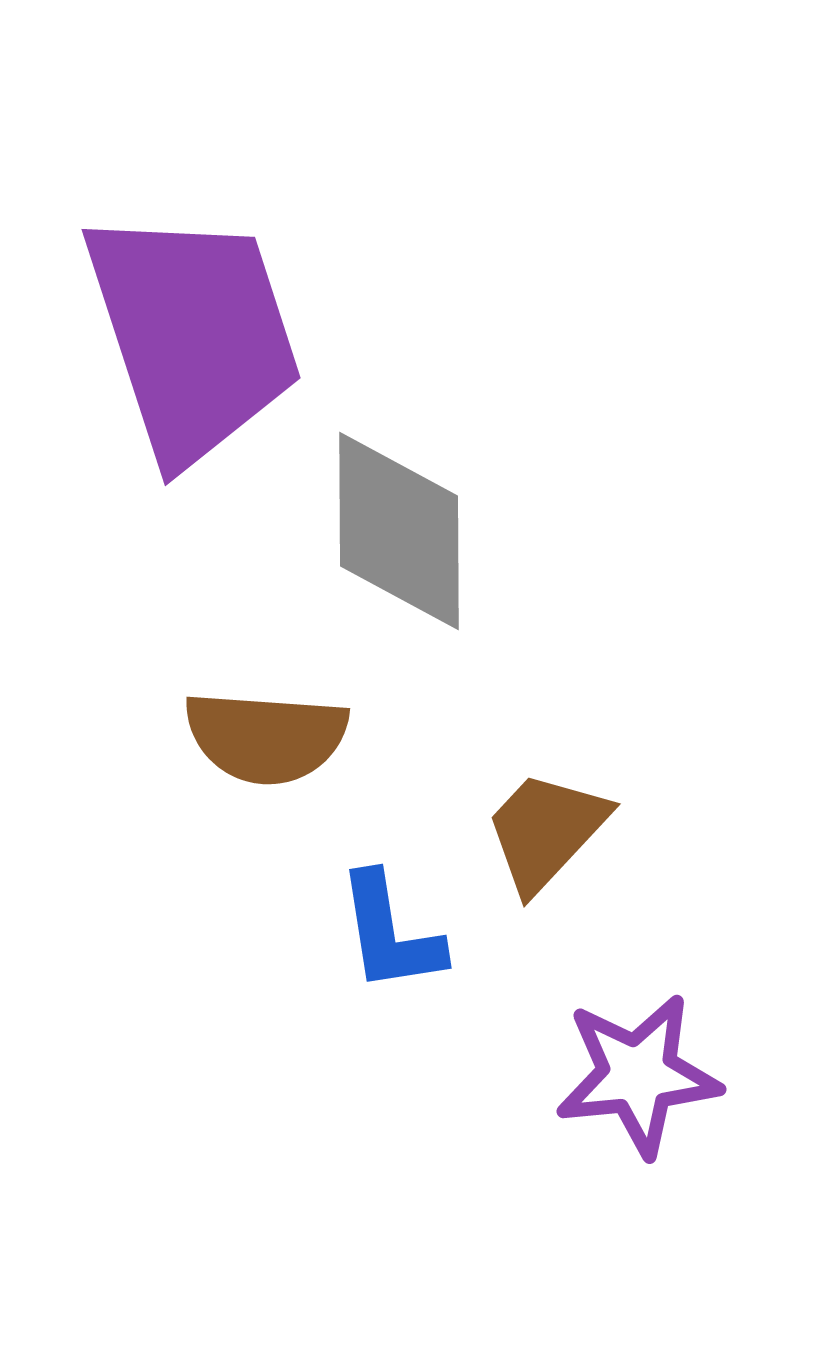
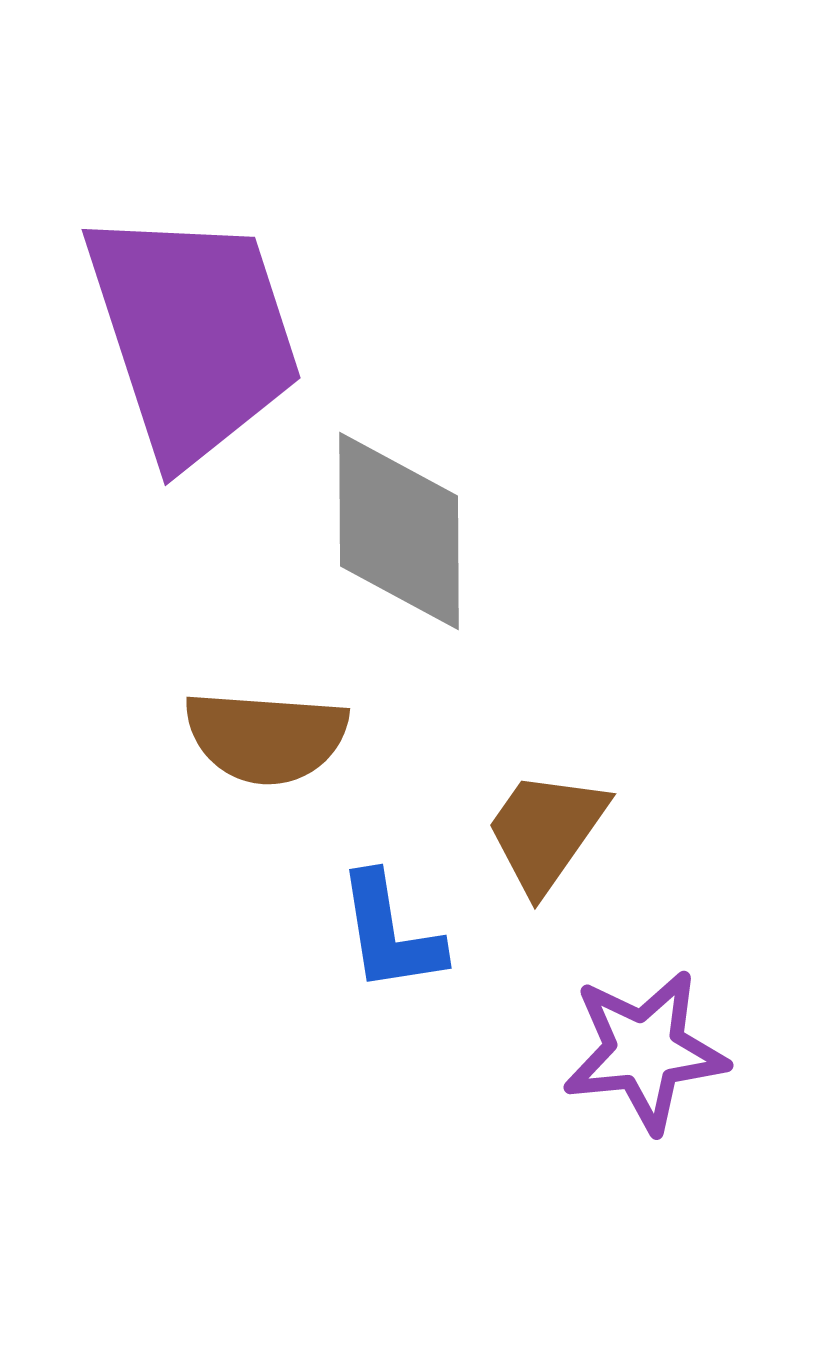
brown trapezoid: rotated 8 degrees counterclockwise
purple star: moved 7 px right, 24 px up
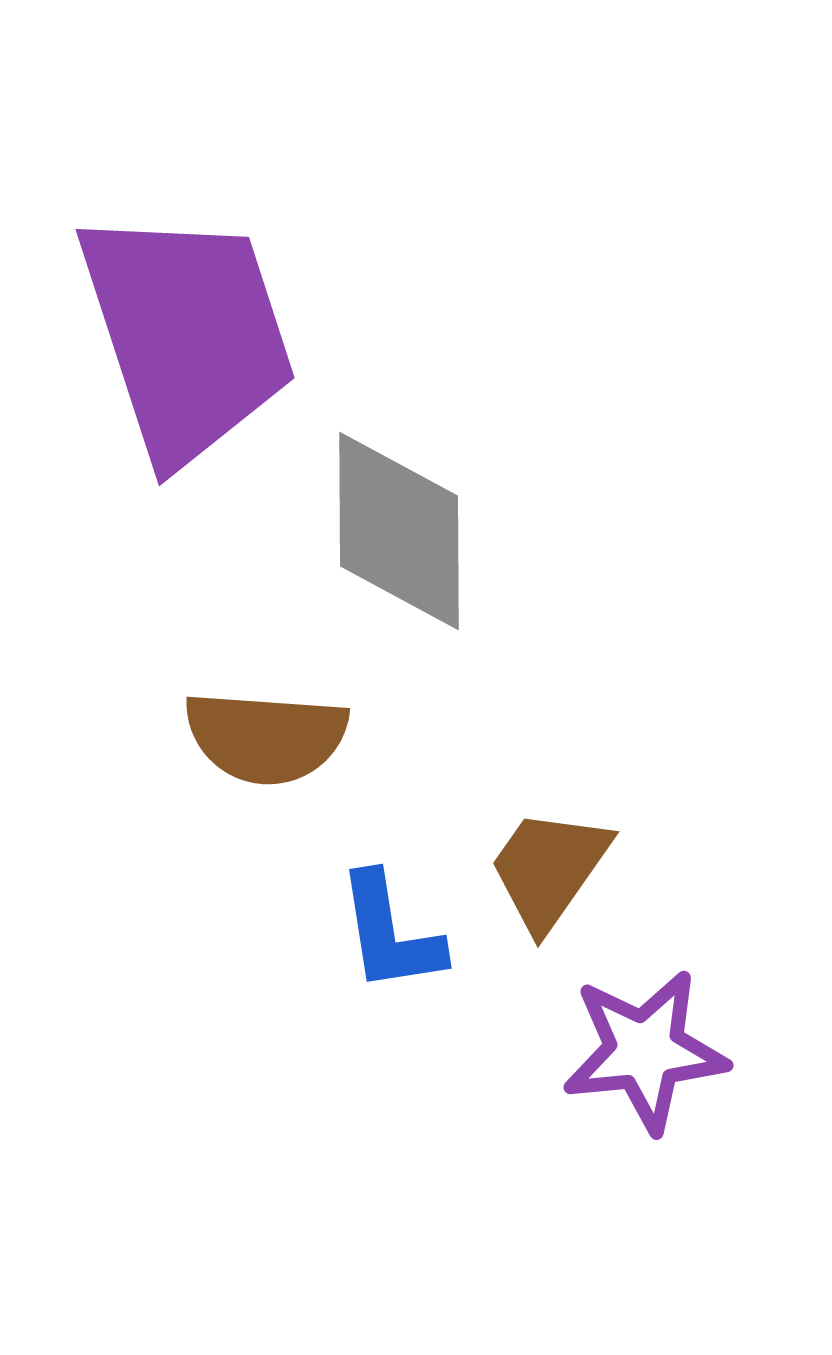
purple trapezoid: moved 6 px left
brown trapezoid: moved 3 px right, 38 px down
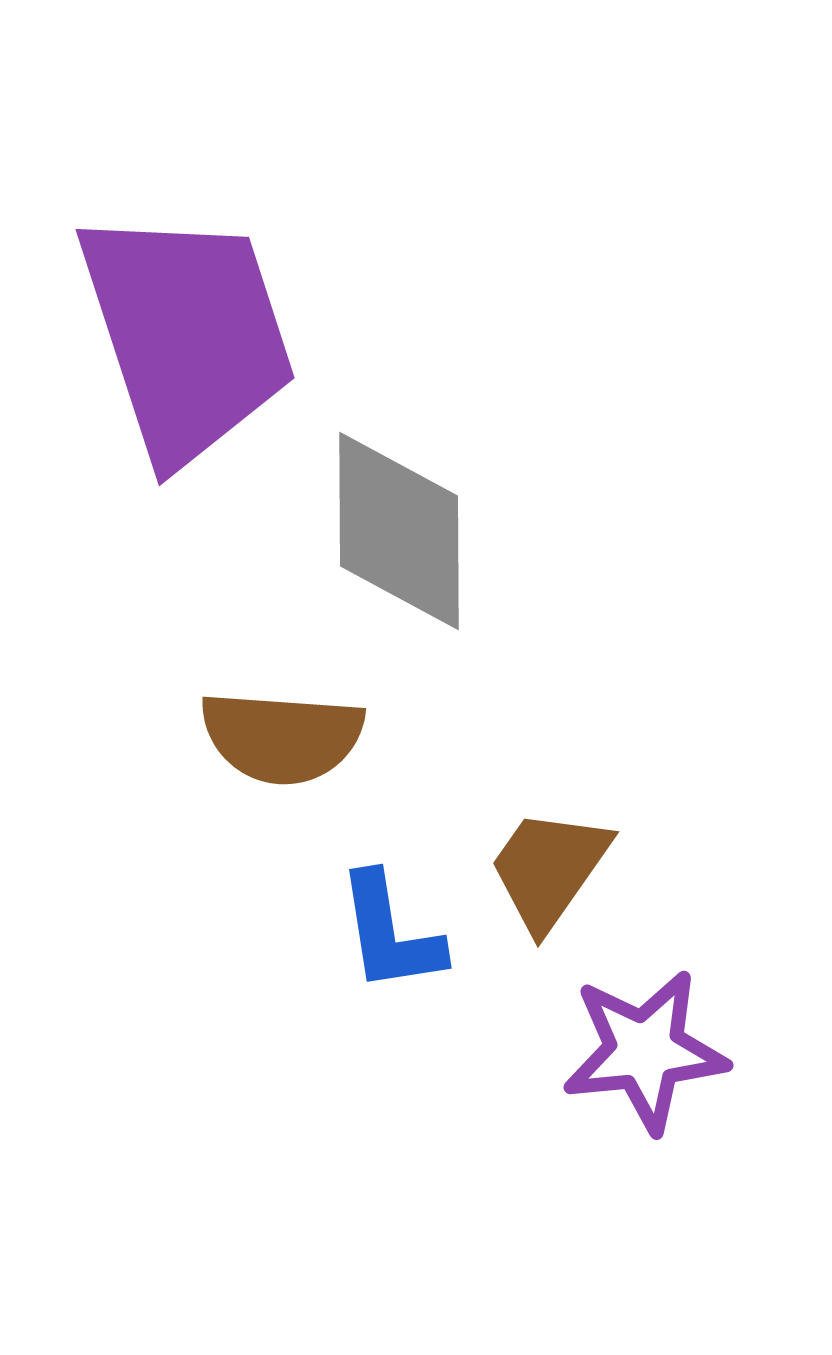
brown semicircle: moved 16 px right
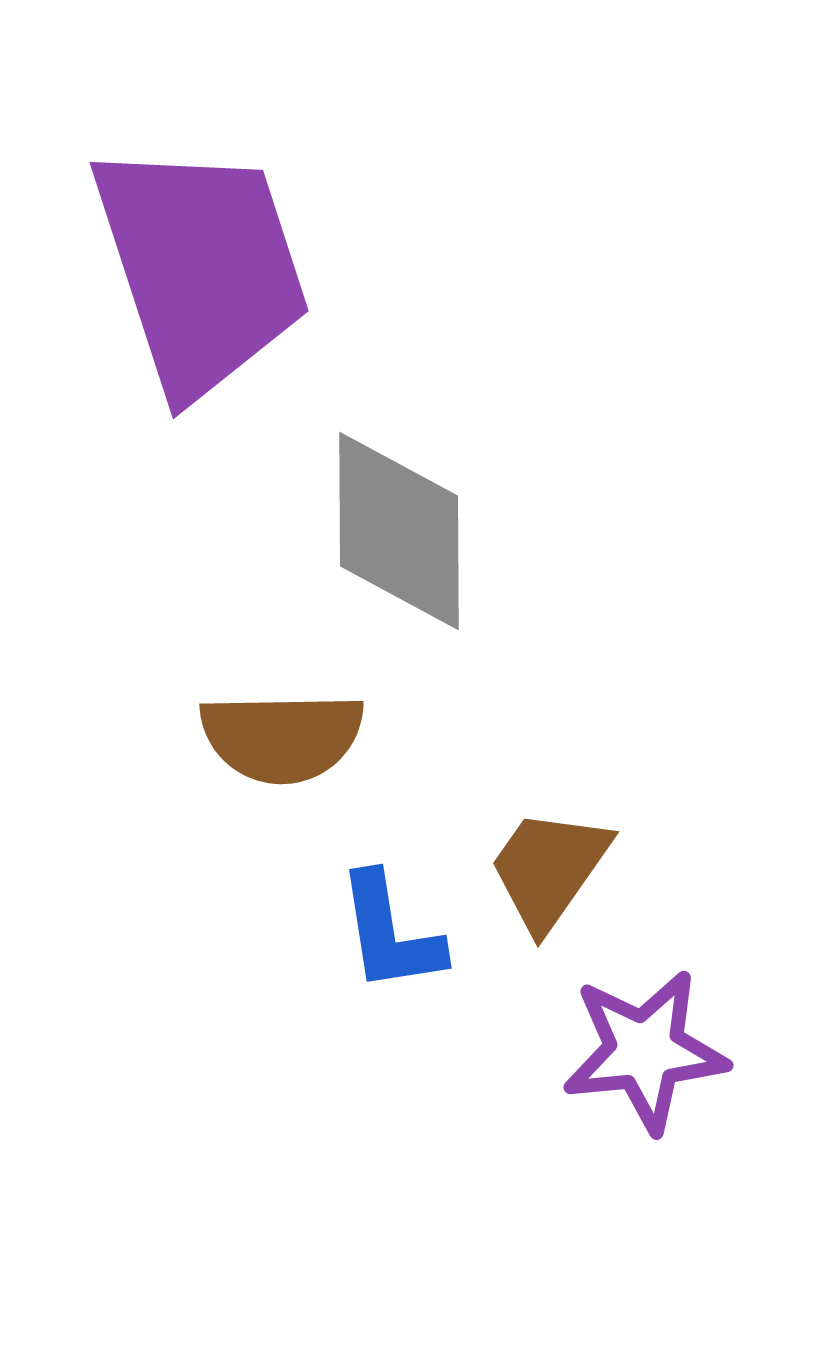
purple trapezoid: moved 14 px right, 67 px up
brown semicircle: rotated 5 degrees counterclockwise
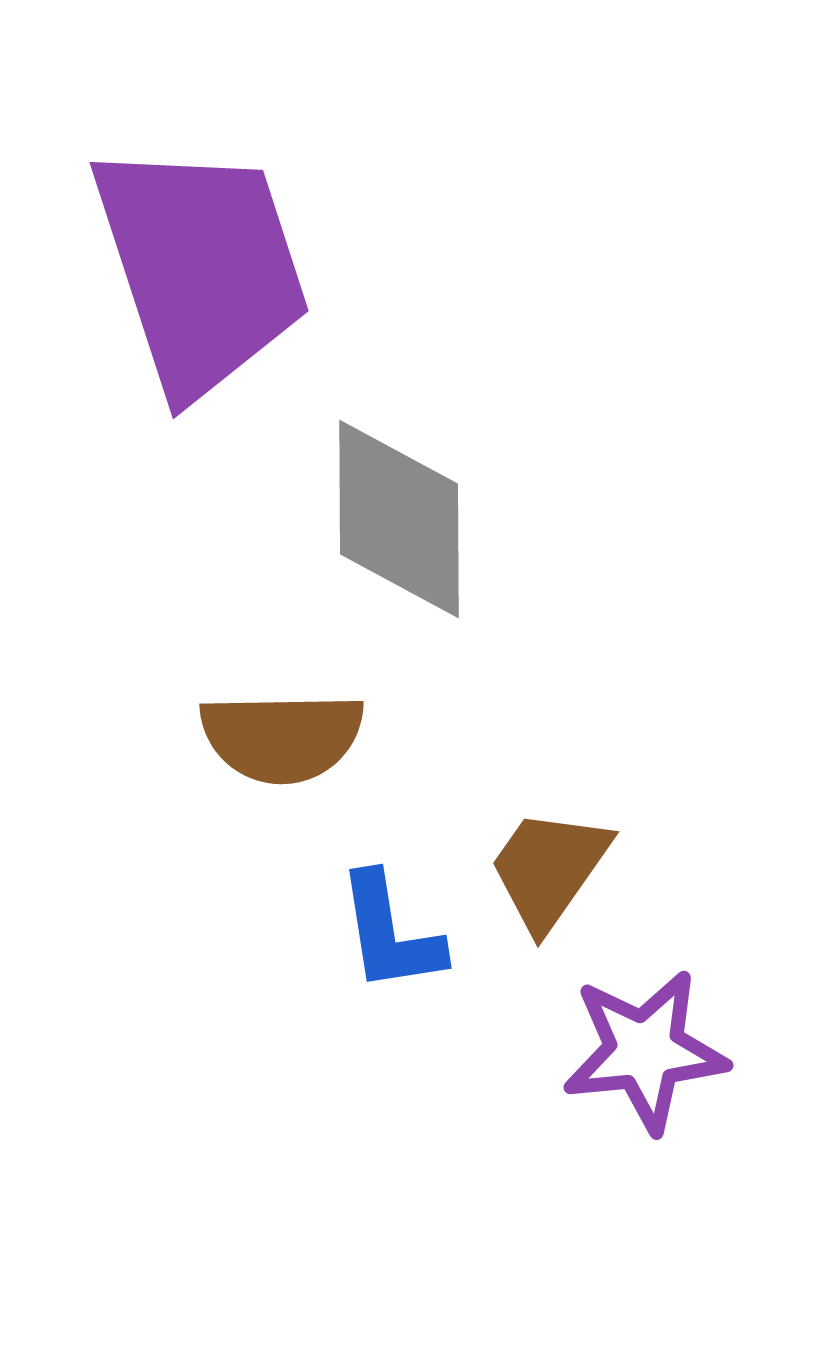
gray diamond: moved 12 px up
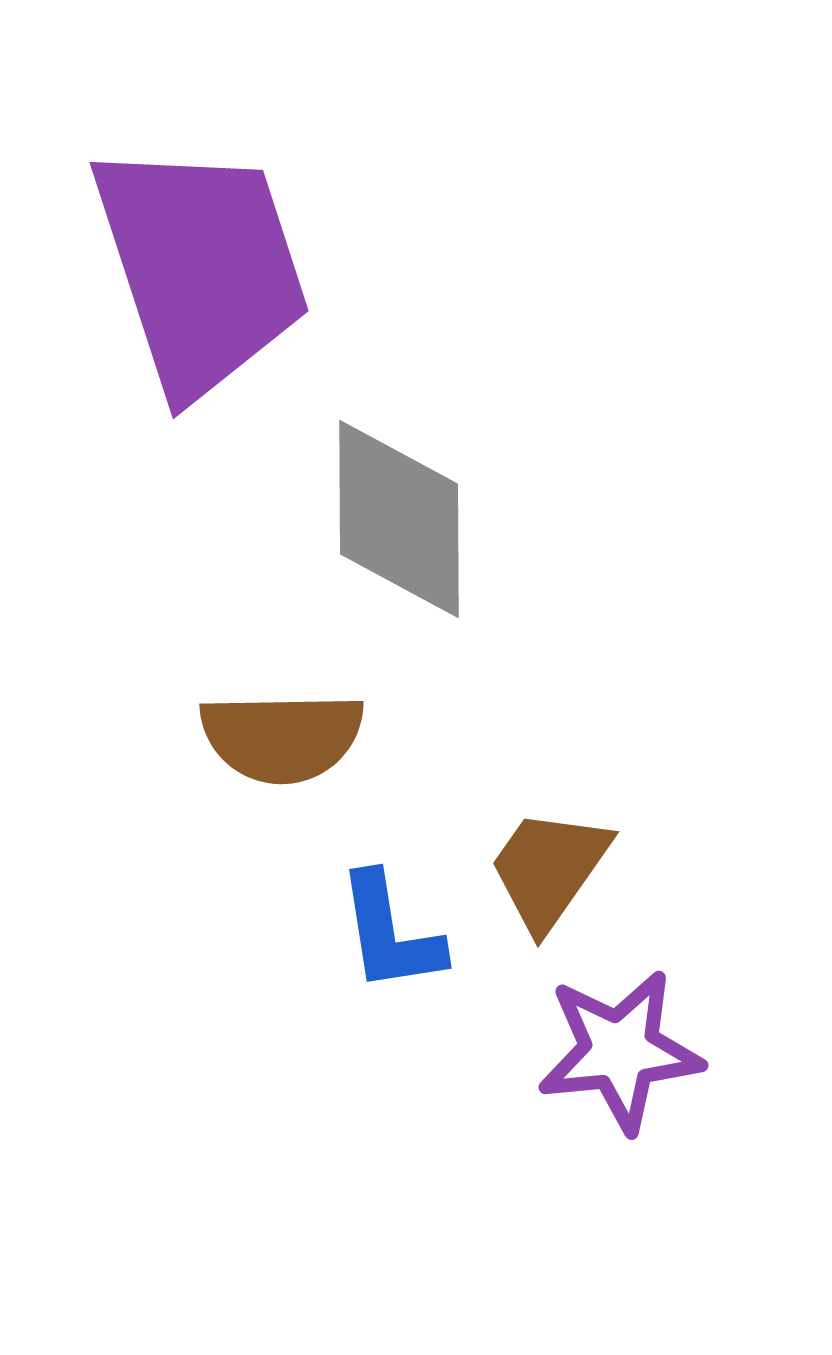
purple star: moved 25 px left
